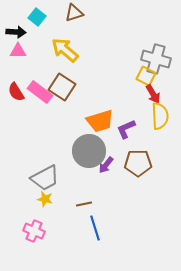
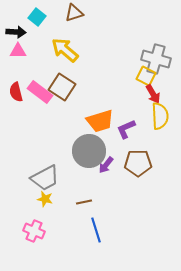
red semicircle: rotated 18 degrees clockwise
brown line: moved 2 px up
blue line: moved 1 px right, 2 px down
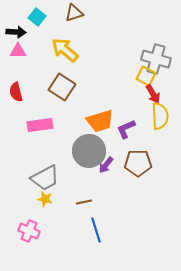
pink rectangle: moved 33 px down; rotated 45 degrees counterclockwise
pink cross: moved 5 px left
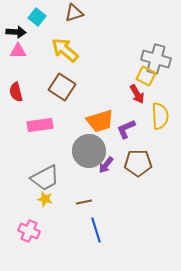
red arrow: moved 16 px left
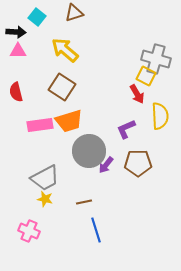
orange trapezoid: moved 31 px left
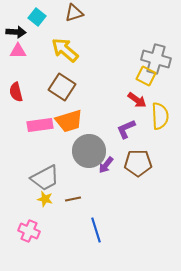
red arrow: moved 6 px down; rotated 24 degrees counterclockwise
brown line: moved 11 px left, 3 px up
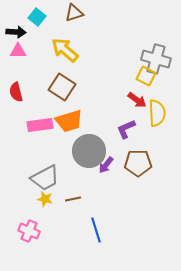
yellow semicircle: moved 3 px left, 3 px up
